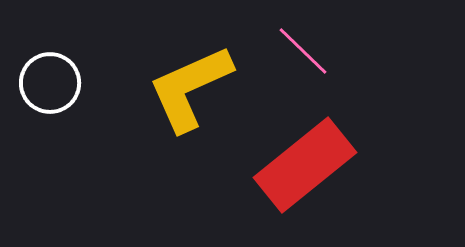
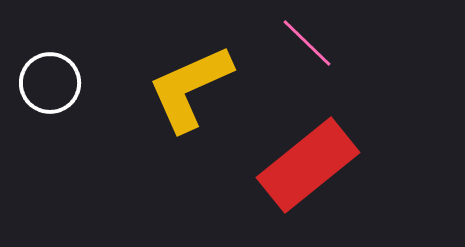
pink line: moved 4 px right, 8 px up
red rectangle: moved 3 px right
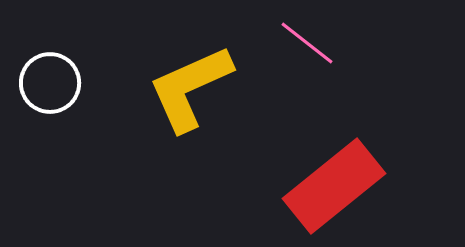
pink line: rotated 6 degrees counterclockwise
red rectangle: moved 26 px right, 21 px down
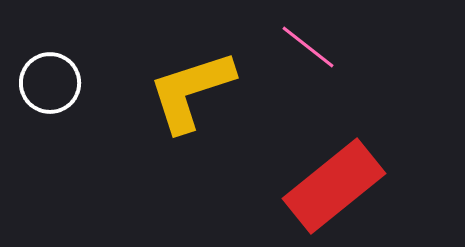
pink line: moved 1 px right, 4 px down
yellow L-shape: moved 1 px right, 3 px down; rotated 6 degrees clockwise
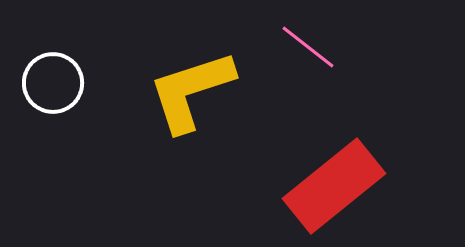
white circle: moved 3 px right
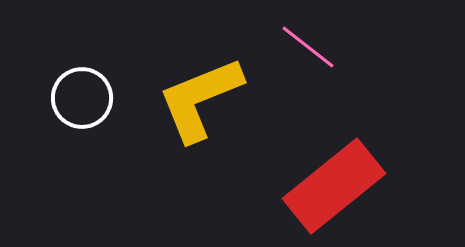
white circle: moved 29 px right, 15 px down
yellow L-shape: moved 9 px right, 8 px down; rotated 4 degrees counterclockwise
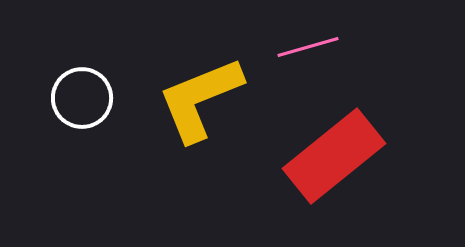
pink line: rotated 54 degrees counterclockwise
red rectangle: moved 30 px up
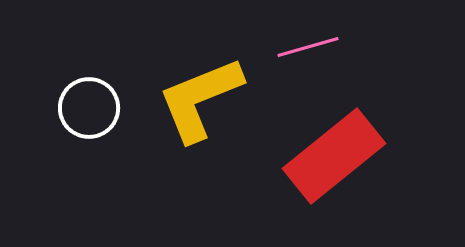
white circle: moved 7 px right, 10 px down
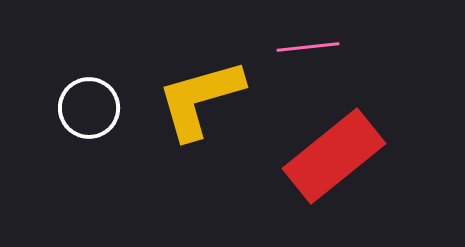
pink line: rotated 10 degrees clockwise
yellow L-shape: rotated 6 degrees clockwise
